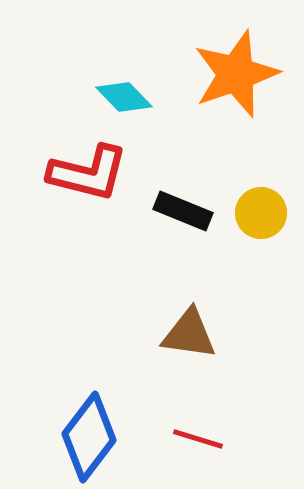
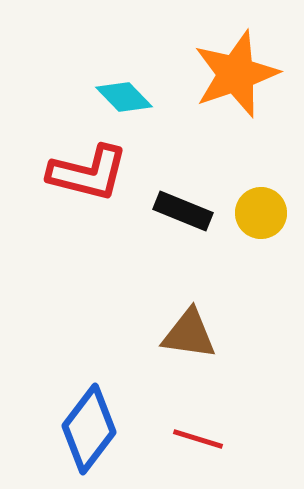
blue diamond: moved 8 px up
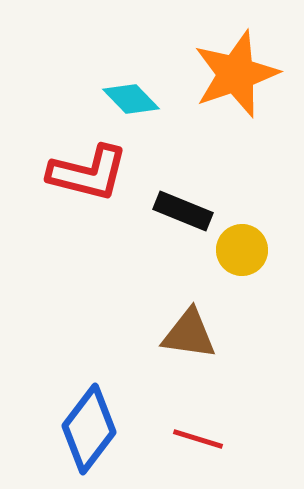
cyan diamond: moved 7 px right, 2 px down
yellow circle: moved 19 px left, 37 px down
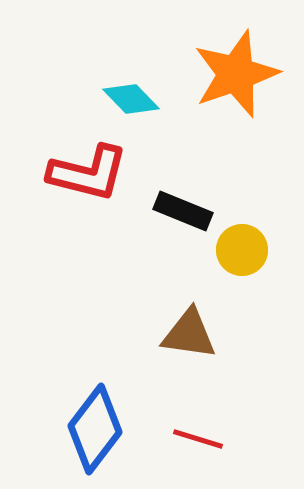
blue diamond: moved 6 px right
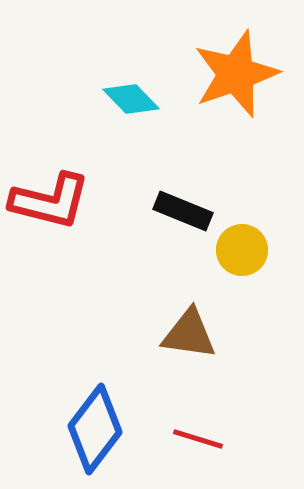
red L-shape: moved 38 px left, 28 px down
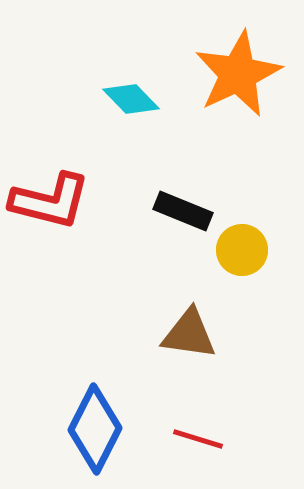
orange star: moved 2 px right; rotated 6 degrees counterclockwise
blue diamond: rotated 10 degrees counterclockwise
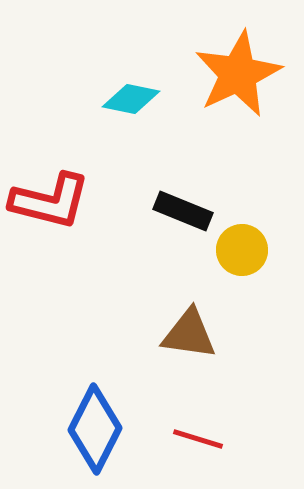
cyan diamond: rotated 34 degrees counterclockwise
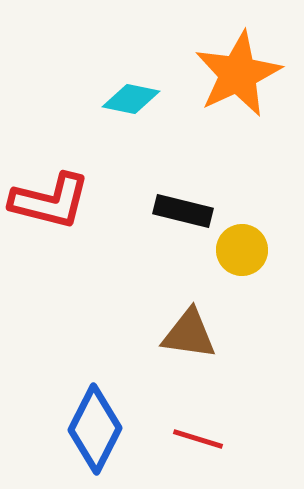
black rectangle: rotated 8 degrees counterclockwise
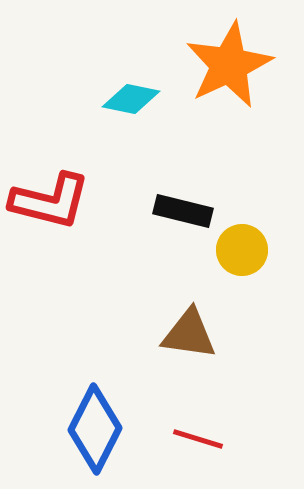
orange star: moved 9 px left, 9 px up
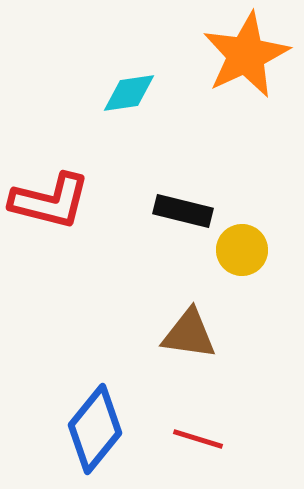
orange star: moved 17 px right, 10 px up
cyan diamond: moved 2 px left, 6 px up; rotated 20 degrees counterclockwise
blue diamond: rotated 12 degrees clockwise
